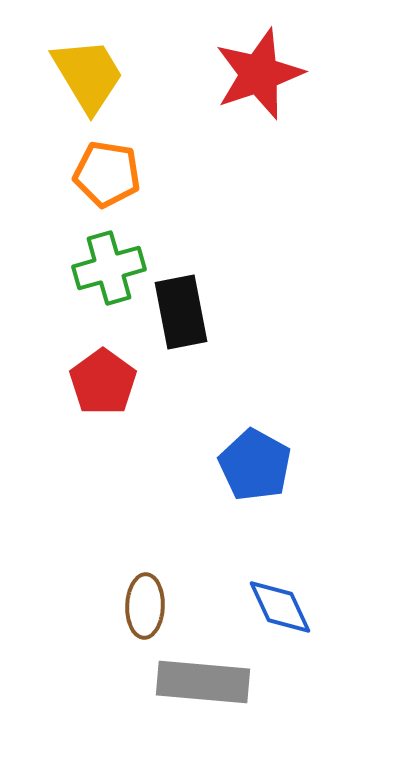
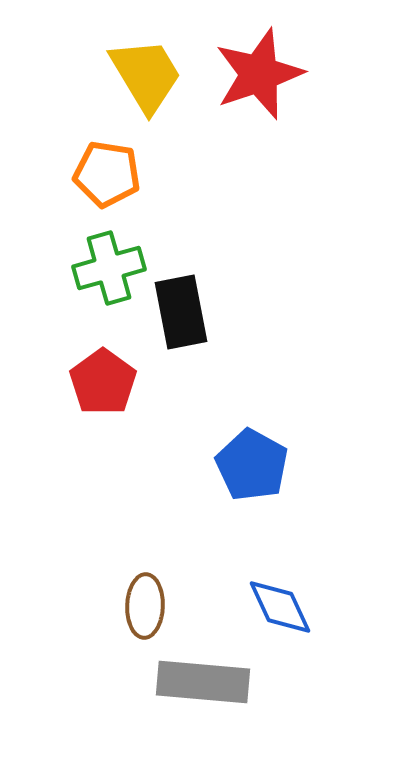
yellow trapezoid: moved 58 px right
blue pentagon: moved 3 px left
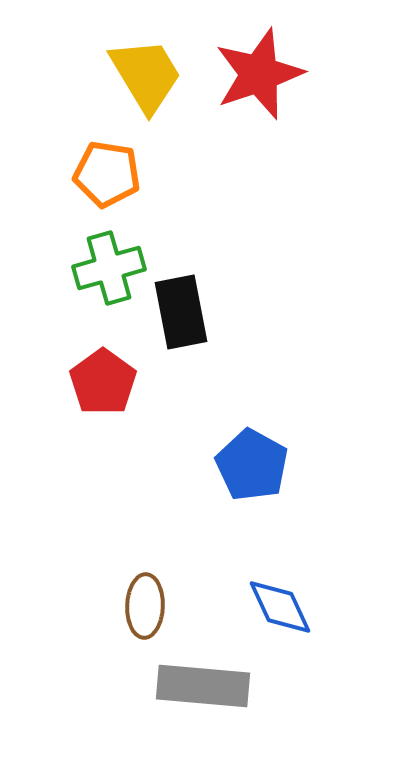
gray rectangle: moved 4 px down
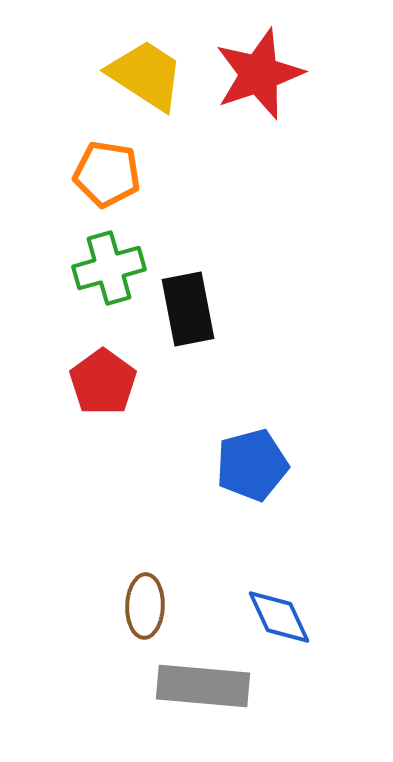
yellow trapezoid: rotated 26 degrees counterclockwise
black rectangle: moved 7 px right, 3 px up
blue pentagon: rotated 28 degrees clockwise
blue diamond: moved 1 px left, 10 px down
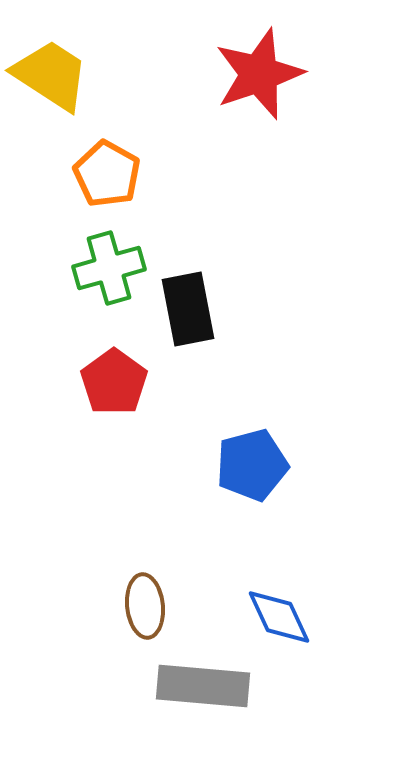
yellow trapezoid: moved 95 px left
orange pentagon: rotated 20 degrees clockwise
red pentagon: moved 11 px right
brown ellipse: rotated 8 degrees counterclockwise
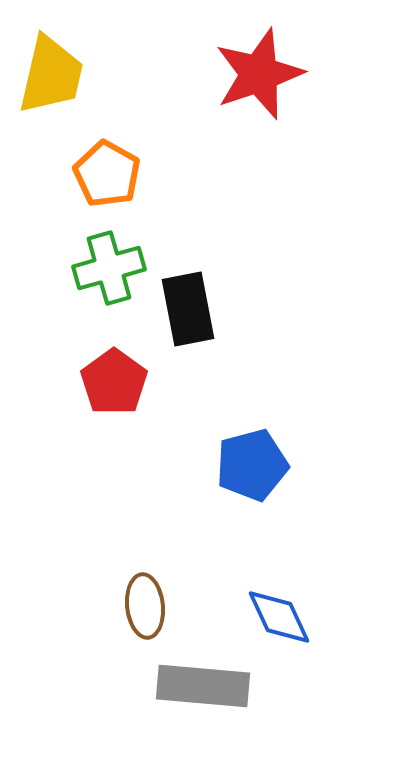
yellow trapezoid: rotated 70 degrees clockwise
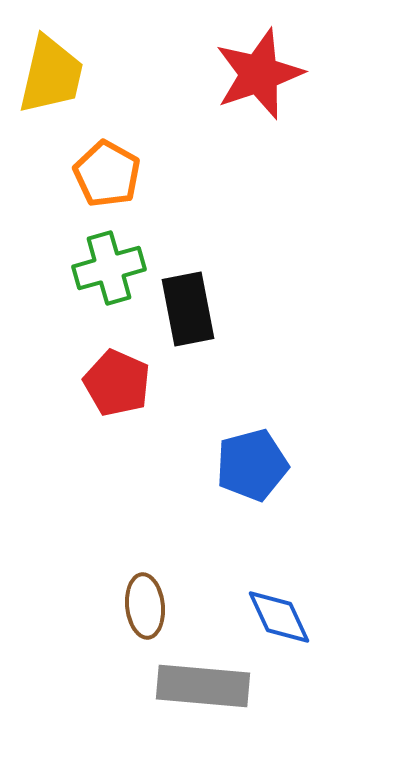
red pentagon: moved 3 px right, 1 px down; rotated 12 degrees counterclockwise
